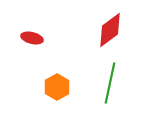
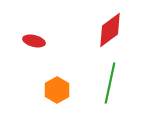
red ellipse: moved 2 px right, 3 px down
orange hexagon: moved 3 px down
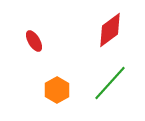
red ellipse: rotated 45 degrees clockwise
green line: rotated 30 degrees clockwise
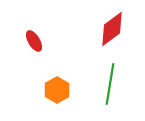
red diamond: moved 2 px right, 1 px up
green line: moved 1 px down; rotated 33 degrees counterclockwise
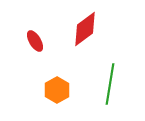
red diamond: moved 27 px left
red ellipse: moved 1 px right
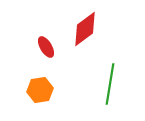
red ellipse: moved 11 px right, 6 px down
orange hexagon: moved 17 px left; rotated 20 degrees clockwise
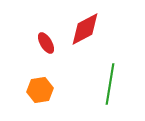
red diamond: rotated 9 degrees clockwise
red ellipse: moved 4 px up
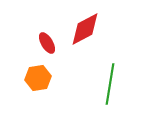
red ellipse: moved 1 px right
orange hexagon: moved 2 px left, 12 px up
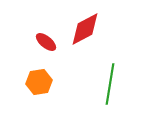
red ellipse: moved 1 px left, 1 px up; rotated 20 degrees counterclockwise
orange hexagon: moved 1 px right, 4 px down
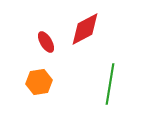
red ellipse: rotated 20 degrees clockwise
